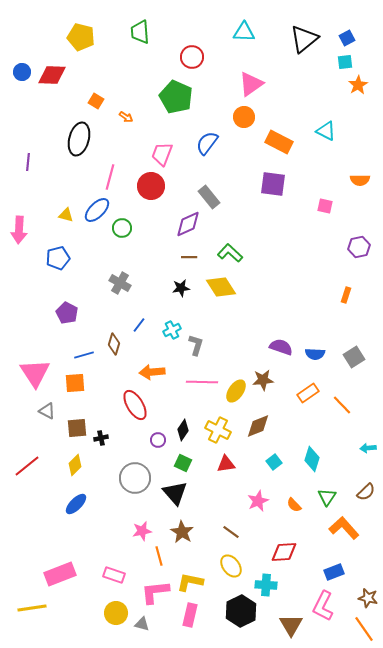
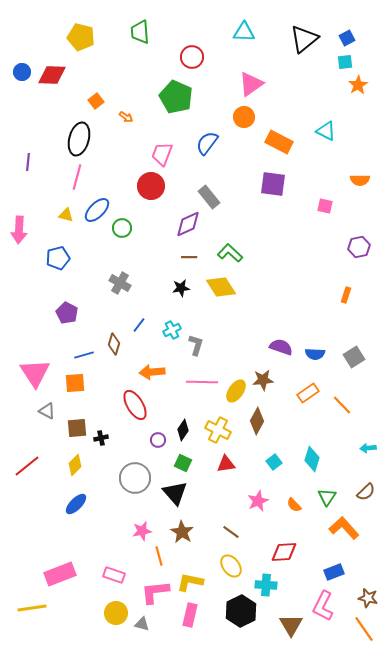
orange square at (96, 101): rotated 21 degrees clockwise
pink line at (110, 177): moved 33 px left
brown diamond at (258, 426): moved 1 px left, 5 px up; rotated 40 degrees counterclockwise
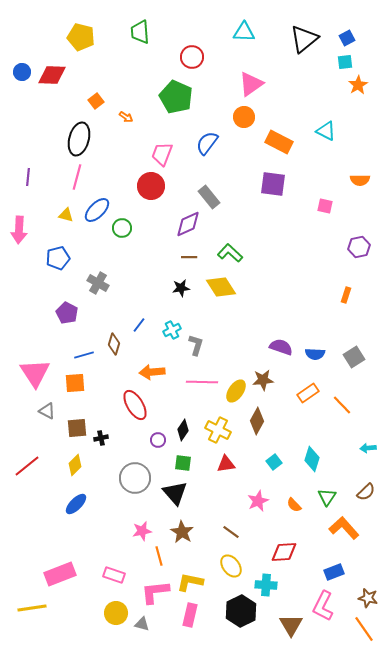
purple line at (28, 162): moved 15 px down
gray cross at (120, 283): moved 22 px left
green square at (183, 463): rotated 18 degrees counterclockwise
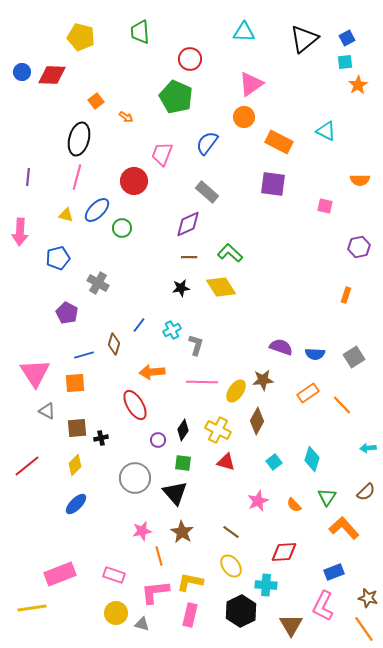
red circle at (192, 57): moved 2 px left, 2 px down
red circle at (151, 186): moved 17 px left, 5 px up
gray rectangle at (209, 197): moved 2 px left, 5 px up; rotated 10 degrees counterclockwise
pink arrow at (19, 230): moved 1 px right, 2 px down
red triangle at (226, 464): moved 2 px up; rotated 24 degrees clockwise
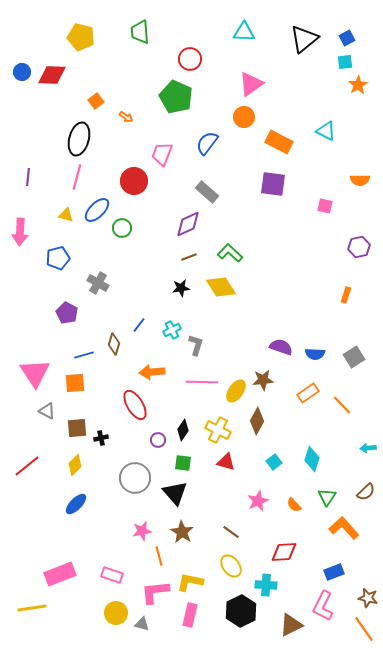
brown line at (189, 257): rotated 21 degrees counterclockwise
pink rectangle at (114, 575): moved 2 px left
brown triangle at (291, 625): rotated 35 degrees clockwise
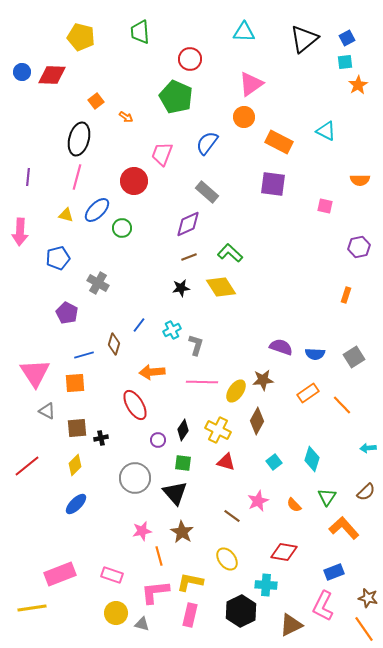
brown line at (231, 532): moved 1 px right, 16 px up
red diamond at (284, 552): rotated 12 degrees clockwise
yellow ellipse at (231, 566): moved 4 px left, 7 px up
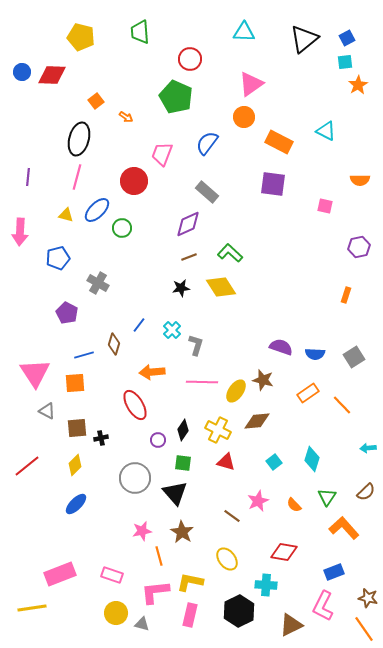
cyan cross at (172, 330): rotated 18 degrees counterclockwise
brown star at (263, 380): rotated 20 degrees clockwise
brown diamond at (257, 421): rotated 56 degrees clockwise
black hexagon at (241, 611): moved 2 px left
